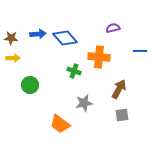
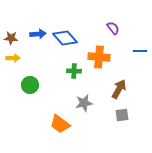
purple semicircle: rotated 64 degrees clockwise
green cross: rotated 16 degrees counterclockwise
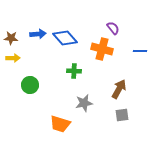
orange cross: moved 3 px right, 8 px up; rotated 10 degrees clockwise
orange trapezoid: rotated 20 degrees counterclockwise
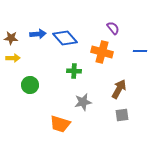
orange cross: moved 3 px down
gray star: moved 1 px left, 1 px up
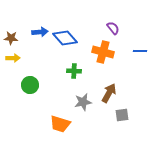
blue arrow: moved 2 px right, 2 px up
orange cross: moved 1 px right
brown arrow: moved 10 px left, 4 px down
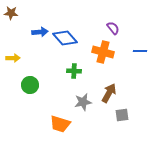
brown star: moved 25 px up
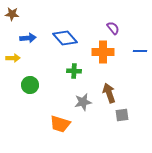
brown star: moved 1 px right, 1 px down
blue arrow: moved 12 px left, 6 px down
orange cross: rotated 15 degrees counterclockwise
brown arrow: rotated 48 degrees counterclockwise
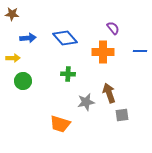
green cross: moved 6 px left, 3 px down
green circle: moved 7 px left, 4 px up
gray star: moved 3 px right
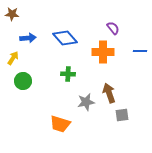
yellow arrow: rotated 56 degrees counterclockwise
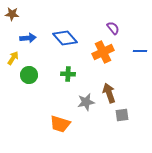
orange cross: rotated 25 degrees counterclockwise
green circle: moved 6 px right, 6 px up
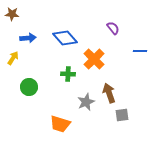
orange cross: moved 9 px left, 7 px down; rotated 20 degrees counterclockwise
green circle: moved 12 px down
gray star: rotated 12 degrees counterclockwise
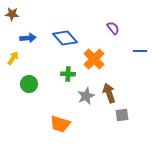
green circle: moved 3 px up
gray star: moved 6 px up
